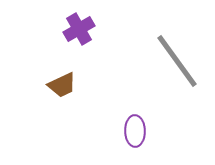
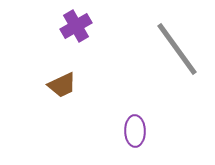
purple cross: moved 3 px left, 3 px up
gray line: moved 12 px up
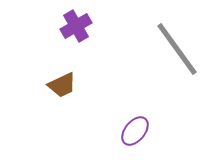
purple ellipse: rotated 40 degrees clockwise
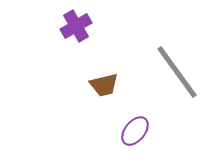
gray line: moved 23 px down
brown trapezoid: moved 42 px right; rotated 12 degrees clockwise
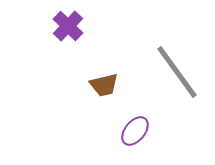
purple cross: moved 8 px left; rotated 16 degrees counterclockwise
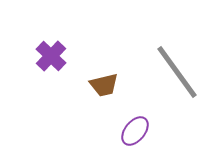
purple cross: moved 17 px left, 30 px down
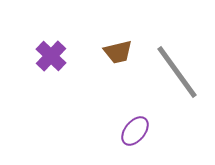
brown trapezoid: moved 14 px right, 33 px up
